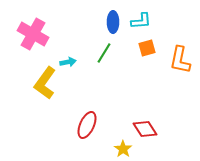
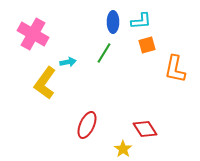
orange square: moved 3 px up
orange L-shape: moved 5 px left, 9 px down
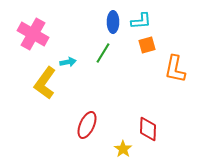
green line: moved 1 px left
red diamond: moved 3 px right; rotated 35 degrees clockwise
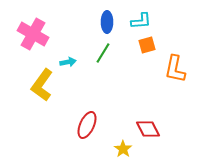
blue ellipse: moved 6 px left
yellow L-shape: moved 3 px left, 2 px down
red diamond: rotated 30 degrees counterclockwise
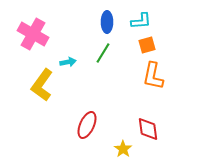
orange L-shape: moved 22 px left, 7 px down
red diamond: rotated 20 degrees clockwise
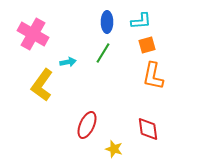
yellow star: moved 9 px left; rotated 18 degrees counterclockwise
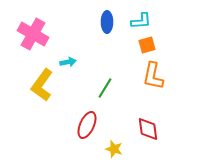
green line: moved 2 px right, 35 px down
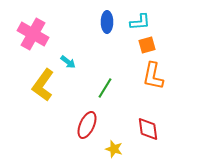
cyan L-shape: moved 1 px left, 1 px down
cyan arrow: rotated 49 degrees clockwise
yellow L-shape: moved 1 px right
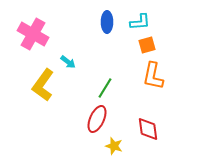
red ellipse: moved 10 px right, 6 px up
yellow star: moved 3 px up
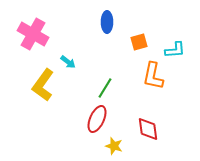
cyan L-shape: moved 35 px right, 28 px down
orange square: moved 8 px left, 3 px up
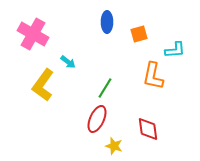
orange square: moved 8 px up
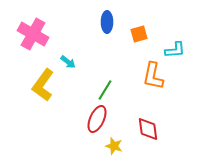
green line: moved 2 px down
